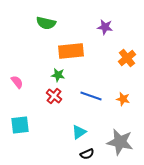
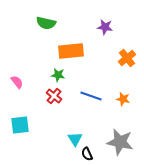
cyan triangle: moved 4 px left, 7 px down; rotated 28 degrees counterclockwise
black semicircle: rotated 88 degrees clockwise
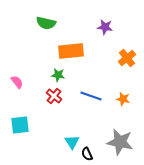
cyan triangle: moved 3 px left, 3 px down
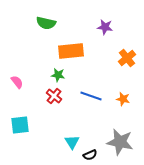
black semicircle: moved 3 px right, 1 px down; rotated 88 degrees counterclockwise
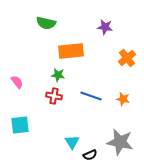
red cross: rotated 28 degrees counterclockwise
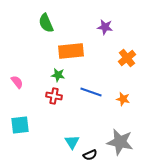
green semicircle: rotated 54 degrees clockwise
blue line: moved 4 px up
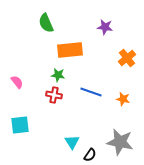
orange rectangle: moved 1 px left, 1 px up
red cross: moved 1 px up
black semicircle: rotated 32 degrees counterclockwise
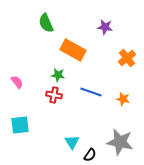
orange rectangle: moved 3 px right; rotated 35 degrees clockwise
